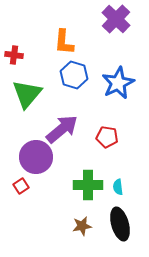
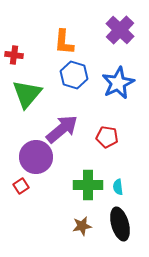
purple cross: moved 4 px right, 11 px down
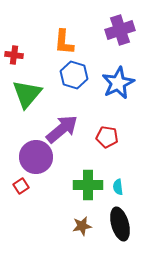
purple cross: rotated 28 degrees clockwise
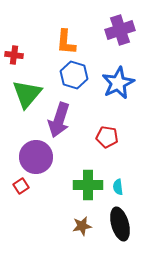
orange L-shape: moved 2 px right
purple arrow: moved 3 px left, 9 px up; rotated 148 degrees clockwise
